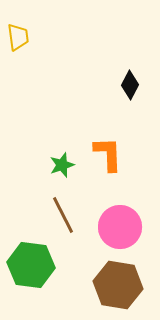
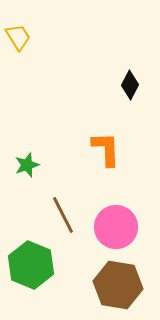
yellow trapezoid: rotated 24 degrees counterclockwise
orange L-shape: moved 2 px left, 5 px up
green star: moved 35 px left
pink circle: moved 4 px left
green hexagon: rotated 15 degrees clockwise
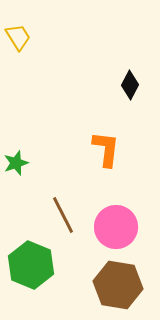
orange L-shape: rotated 9 degrees clockwise
green star: moved 11 px left, 2 px up
